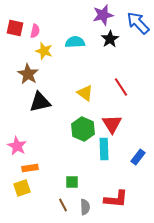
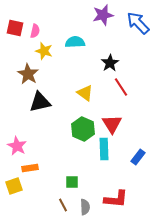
black star: moved 24 px down
yellow square: moved 8 px left, 2 px up
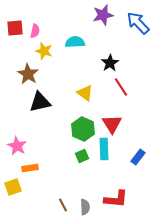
red square: rotated 18 degrees counterclockwise
green square: moved 10 px right, 26 px up; rotated 24 degrees counterclockwise
yellow square: moved 1 px left, 1 px down
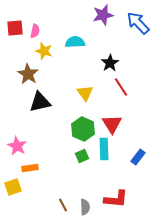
yellow triangle: rotated 18 degrees clockwise
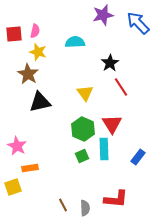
red square: moved 1 px left, 6 px down
yellow star: moved 6 px left, 1 px down
gray semicircle: moved 1 px down
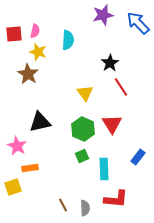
cyan semicircle: moved 7 px left, 2 px up; rotated 96 degrees clockwise
black triangle: moved 20 px down
cyan rectangle: moved 20 px down
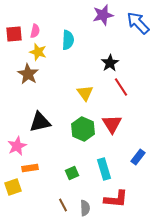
pink star: rotated 18 degrees clockwise
green square: moved 10 px left, 17 px down
cyan rectangle: rotated 15 degrees counterclockwise
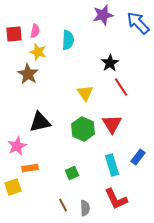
cyan rectangle: moved 8 px right, 4 px up
red L-shape: rotated 60 degrees clockwise
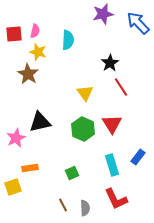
purple star: moved 1 px up
pink star: moved 1 px left, 8 px up
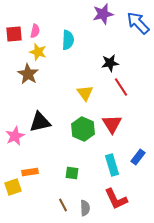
black star: rotated 24 degrees clockwise
pink star: moved 1 px left, 2 px up
orange rectangle: moved 4 px down
green square: rotated 32 degrees clockwise
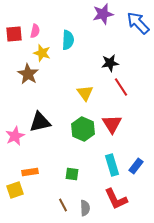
yellow star: moved 4 px right, 1 px down
blue rectangle: moved 2 px left, 9 px down
green square: moved 1 px down
yellow square: moved 2 px right, 3 px down
